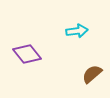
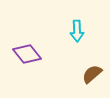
cyan arrow: rotated 95 degrees clockwise
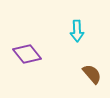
brown semicircle: rotated 90 degrees clockwise
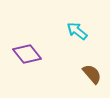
cyan arrow: rotated 130 degrees clockwise
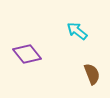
brown semicircle: rotated 20 degrees clockwise
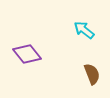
cyan arrow: moved 7 px right, 1 px up
